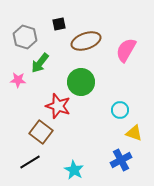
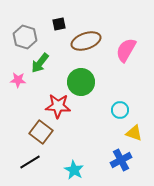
red star: rotated 15 degrees counterclockwise
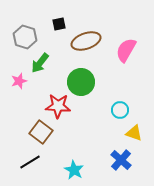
pink star: moved 1 px right, 1 px down; rotated 21 degrees counterclockwise
blue cross: rotated 20 degrees counterclockwise
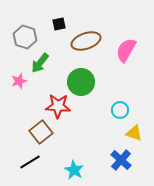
brown square: rotated 15 degrees clockwise
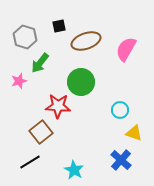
black square: moved 2 px down
pink semicircle: moved 1 px up
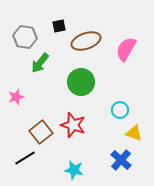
gray hexagon: rotated 10 degrees counterclockwise
pink star: moved 3 px left, 16 px down
red star: moved 15 px right, 19 px down; rotated 15 degrees clockwise
black line: moved 5 px left, 4 px up
cyan star: rotated 18 degrees counterclockwise
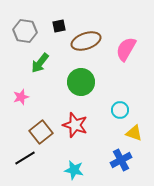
gray hexagon: moved 6 px up
pink star: moved 5 px right
red star: moved 2 px right
blue cross: rotated 20 degrees clockwise
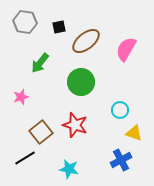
black square: moved 1 px down
gray hexagon: moved 9 px up
brown ellipse: rotated 20 degrees counterclockwise
cyan star: moved 5 px left, 1 px up
